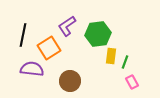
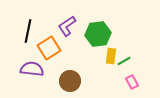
black line: moved 5 px right, 4 px up
green line: moved 1 px left, 1 px up; rotated 40 degrees clockwise
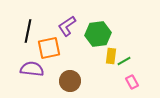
orange square: rotated 20 degrees clockwise
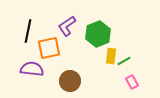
green hexagon: rotated 15 degrees counterclockwise
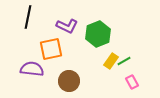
purple L-shape: rotated 120 degrees counterclockwise
black line: moved 14 px up
orange square: moved 2 px right, 1 px down
yellow rectangle: moved 5 px down; rotated 28 degrees clockwise
brown circle: moved 1 px left
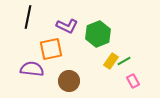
pink rectangle: moved 1 px right, 1 px up
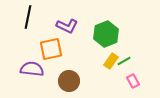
green hexagon: moved 8 px right
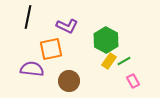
green hexagon: moved 6 px down; rotated 10 degrees counterclockwise
yellow rectangle: moved 2 px left
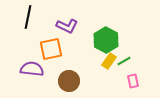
pink rectangle: rotated 16 degrees clockwise
